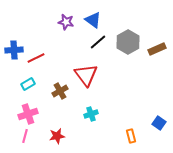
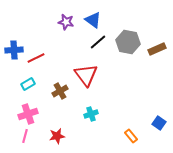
gray hexagon: rotated 20 degrees counterclockwise
orange rectangle: rotated 24 degrees counterclockwise
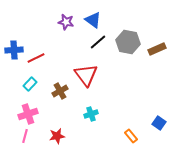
cyan rectangle: moved 2 px right; rotated 16 degrees counterclockwise
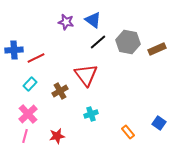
pink cross: rotated 24 degrees counterclockwise
orange rectangle: moved 3 px left, 4 px up
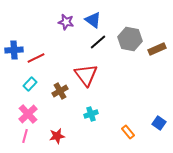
gray hexagon: moved 2 px right, 3 px up
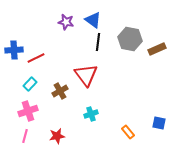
black line: rotated 42 degrees counterclockwise
pink cross: moved 3 px up; rotated 24 degrees clockwise
blue square: rotated 24 degrees counterclockwise
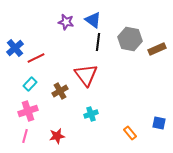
blue cross: moved 1 px right, 2 px up; rotated 36 degrees counterclockwise
orange rectangle: moved 2 px right, 1 px down
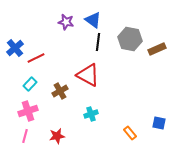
red triangle: moved 2 px right; rotated 25 degrees counterclockwise
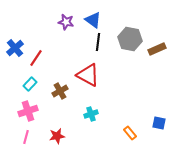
red line: rotated 30 degrees counterclockwise
pink line: moved 1 px right, 1 px down
